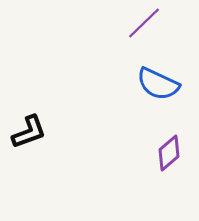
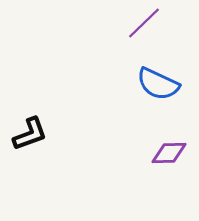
black L-shape: moved 1 px right, 2 px down
purple diamond: rotated 39 degrees clockwise
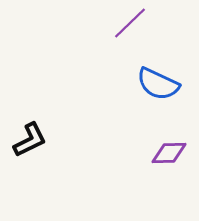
purple line: moved 14 px left
black L-shape: moved 6 px down; rotated 6 degrees counterclockwise
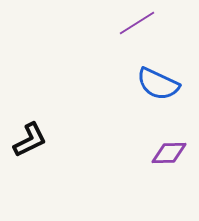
purple line: moved 7 px right; rotated 12 degrees clockwise
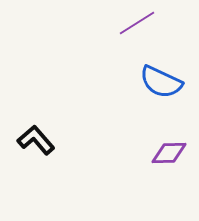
blue semicircle: moved 3 px right, 2 px up
black L-shape: moved 6 px right; rotated 105 degrees counterclockwise
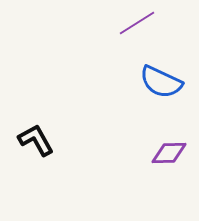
black L-shape: rotated 12 degrees clockwise
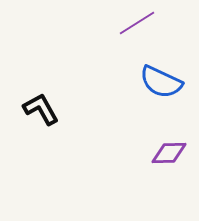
black L-shape: moved 5 px right, 31 px up
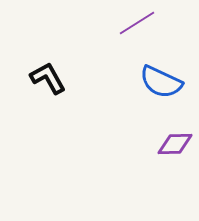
black L-shape: moved 7 px right, 31 px up
purple diamond: moved 6 px right, 9 px up
